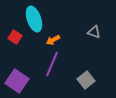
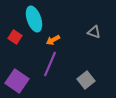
purple line: moved 2 px left
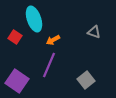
purple line: moved 1 px left, 1 px down
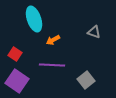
red square: moved 17 px down
purple line: moved 3 px right; rotated 70 degrees clockwise
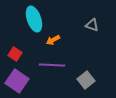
gray triangle: moved 2 px left, 7 px up
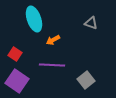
gray triangle: moved 1 px left, 2 px up
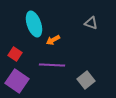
cyan ellipse: moved 5 px down
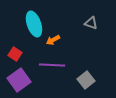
purple square: moved 2 px right, 1 px up; rotated 20 degrees clockwise
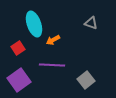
red square: moved 3 px right, 6 px up; rotated 24 degrees clockwise
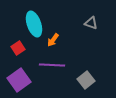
orange arrow: rotated 24 degrees counterclockwise
